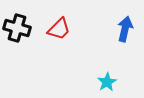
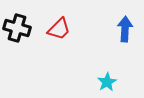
blue arrow: rotated 10 degrees counterclockwise
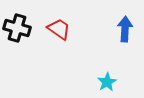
red trapezoid: rotated 100 degrees counterclockwise
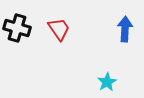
red trapezoid: rotated 20 degrees clockwise
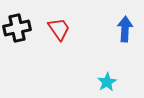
black cross: rotated 28 degrees counterclockwise
